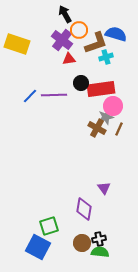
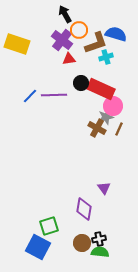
red rectangle: rotated 32 degrees clockwise
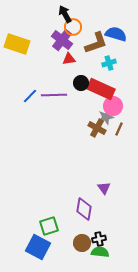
orange circle: moved 6 px left, 3 px up
cyan cross: moved 3 px right, 6 px down
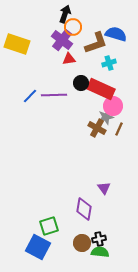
black arrow: rotated 48 degrees clockwise
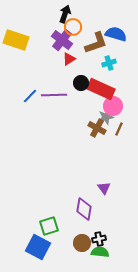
yellow rectangle: moved 1 px left, 4 px up
red triangle: rotated 24 degrees counterclockwise
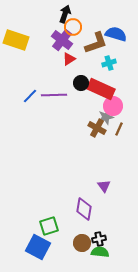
purple triangle: moved 2 px up
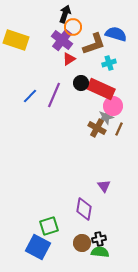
brown L-shape: moved 2 px left, 1 px down
purple line: rotated 65 degrees counterclockwise
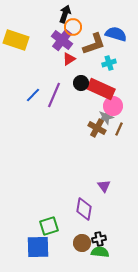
blue line: moved 3 px right, 1 px up
blue square: rotated 30 degrees counterclockwise
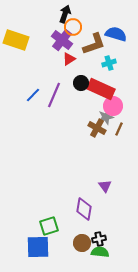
purple triangle: moved 1 px right
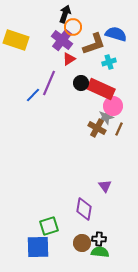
cyan cross: moved 1 px up
purple line: moved 5 px left, 12 px up
black cross: rotated 16 degrees clockwise
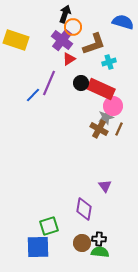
blue semicircle: moved 7 px right, 12 px up
brown cross: moved 2 px right, 1 px down
